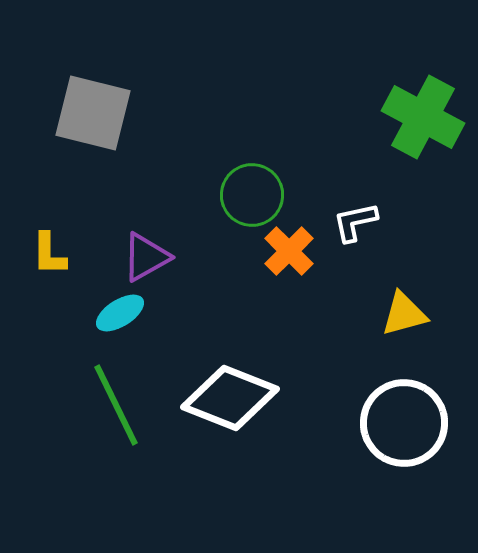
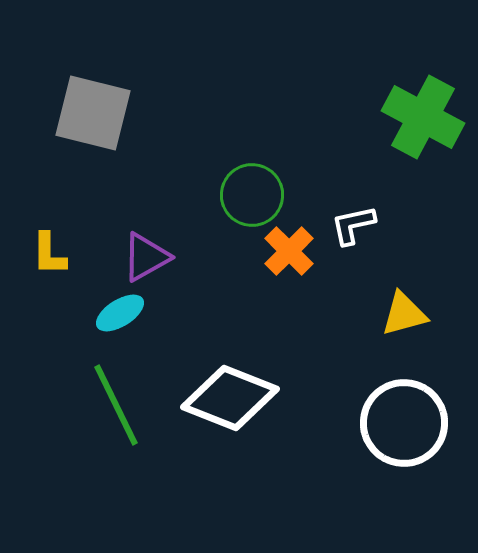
white L-shape: moved 2 px left, 3 px down
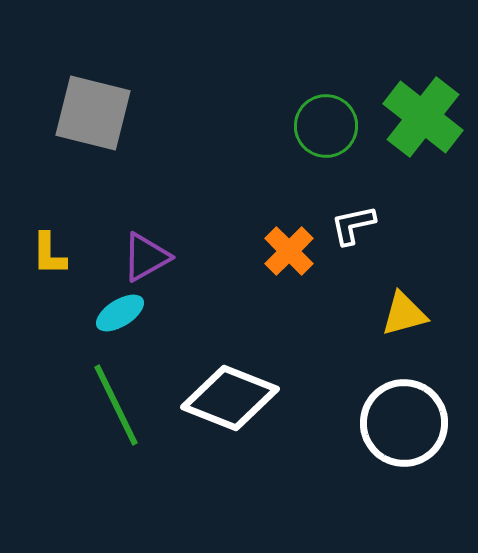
green cross: rotated 10 degrees clockwise
green circle: moved 74 px right, 69 px up
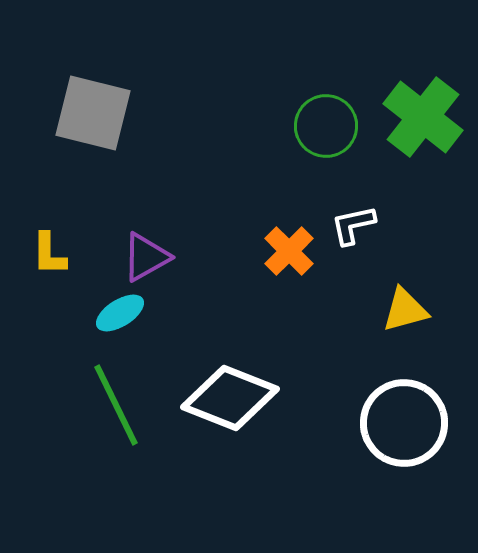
yellow triangle: moved 1 px right, 4 px up
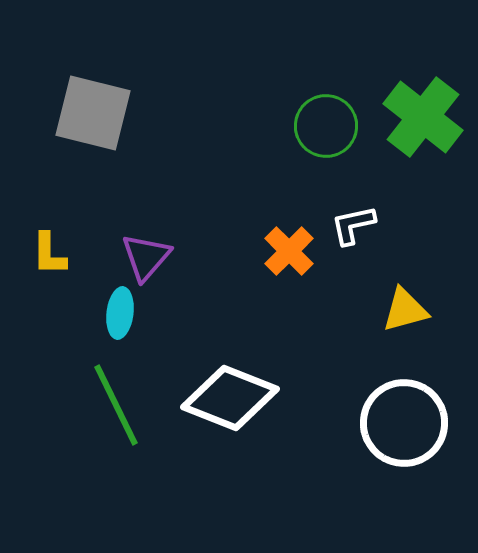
purple triangle: rotated 20 degrees counterclockwise
cyan ellipse: rotated 51 degrees counterclockwise
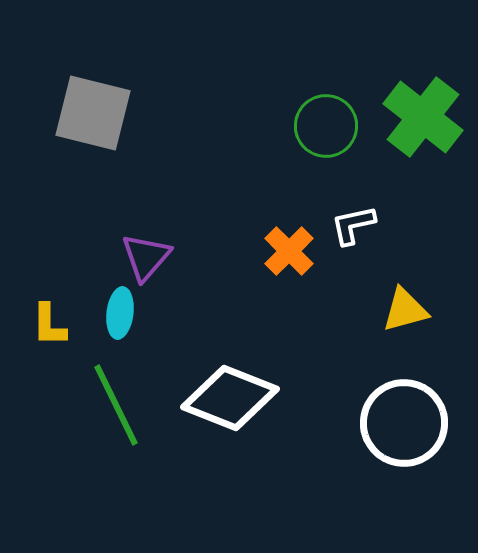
yellow L-shape: moved 71 px down
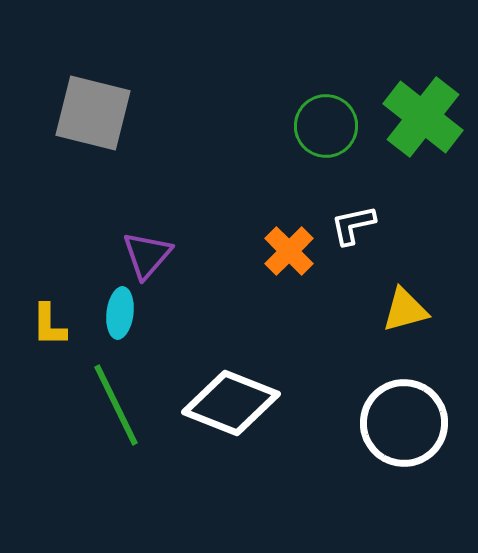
purple triangle: moved 1 px right, 2 px up
white diamond: moved 1 px right, 5 px down
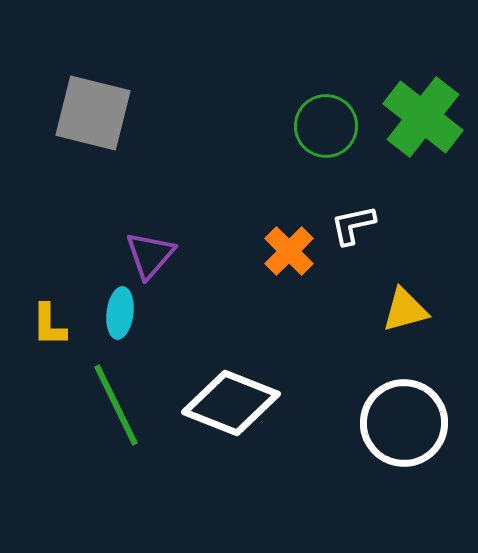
purple triangle: moved 3 px right
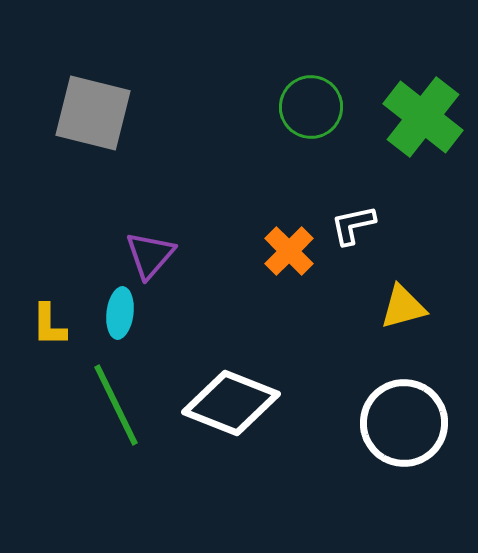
green circle: moved 15 px left, 19 px up
yellow triangle: moved 2 px left, 3 px up
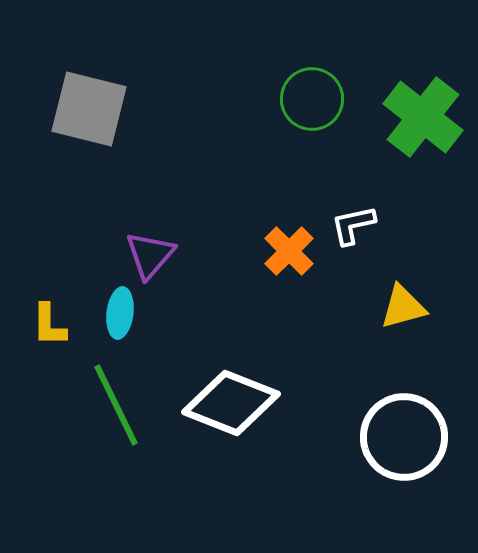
green circle: moved 1 px right, 8 px up
gray square: moved 4 px left, 4 px up
white circle: moved 14 px down
